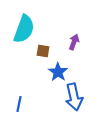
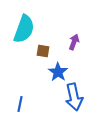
blue line: moved 1 px right
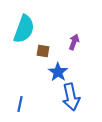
blue arrow: moved 3 px left
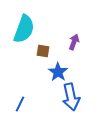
blue line: rotated 14 degrees clockwise
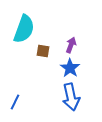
purple arrow: moved 3 px left, 3 px down
blue star: moved 12 px right, 4 px up
blue line: moved 5 px left, 2 px up
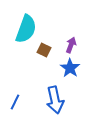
cyan semicircle: moved 2 px right
brown square: moved 1 px right, 1 px up; rotated 16 degrees clockwise
blue arrow: moved 16 px left, 3 px down
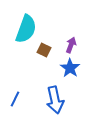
blue line: moved 3 px up
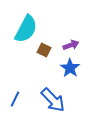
cyan semicircle: rotated 8 degrees clockwise
purple arrow: rotated 49 degrees clockwise
blue arrow: moved 2 px left; rotated 32 degrees counterclockwise
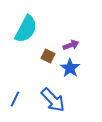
brown square: moved 4 px right, 6 px down
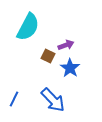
cyan semicircle: moved 2 px right, 2 px up
purple arrow: moved 5 px left
blue line: moved 1 px left
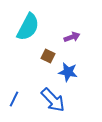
purple arrow: moved 6 px right, 8 px up
blue star: moved 2 px left, 4 px down; rotated 24 degrees counterclockwise
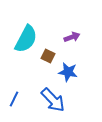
cyan semicircle: moved 2 px left, 12 px down
